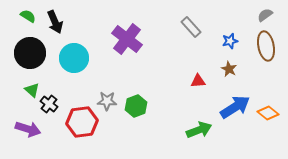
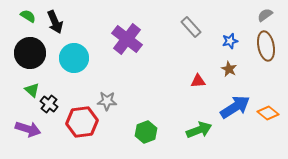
green hexagon: moved 10 px right, 26 px down
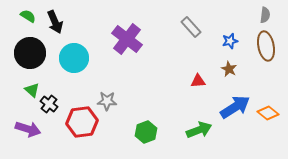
gray semicircle: rotated 133 degrees clockwise
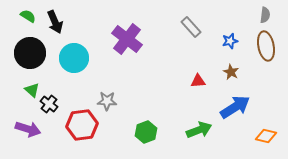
brown star: moved 2 px right, 3 px down
orange diamond: moved 2 px left, 23 px down; rotated 25 degrees counterclockwise
red hexagon: moved 3 px down
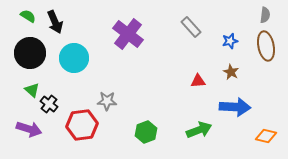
purple cross: moved 1 px right, 5 px up
blue arrow: rotated 36 degrees clockwise
purple arrow: moved 1 px right
